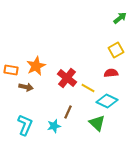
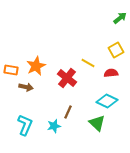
yellow line: moved 25 px up
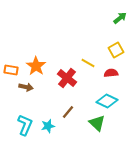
orange star: rotated 12 degrees counterclockwise
brown line: rotated 16 degrees clockwise
cyan star: moved 6 px left
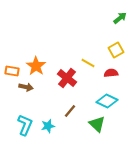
orange rectangle: moved 1 px right, 1 px down
brown line: moved 2 px right, 1 px up
green triangle: moved 1 px down
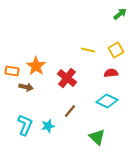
green arrow: moved 4 px up
yellow line: moved 13 px up; rotated 16 degrees counterclockwise
green triangle: moved 13 px down
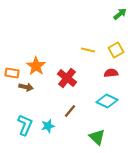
orange rectangle: moved 2 px down
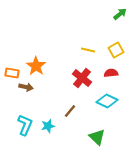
red cross: moved 15 px right
